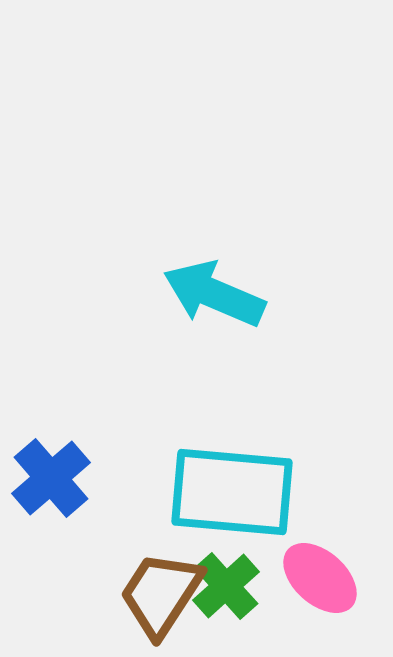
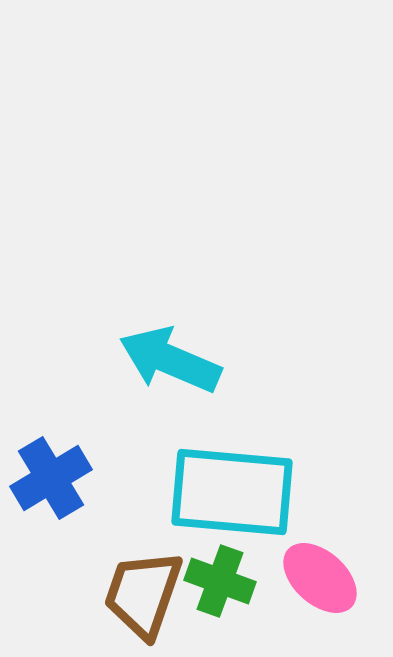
cyan arrow: moved 44 px left, 66 px down
blue cross: rotated 10 degrees clockwise
green cross: moved 6 px left, 5 px up; rotated 28 degrees counterclockwise
brown trapezoid: moved 18 px left; rotated 14 degrees counterclockwise
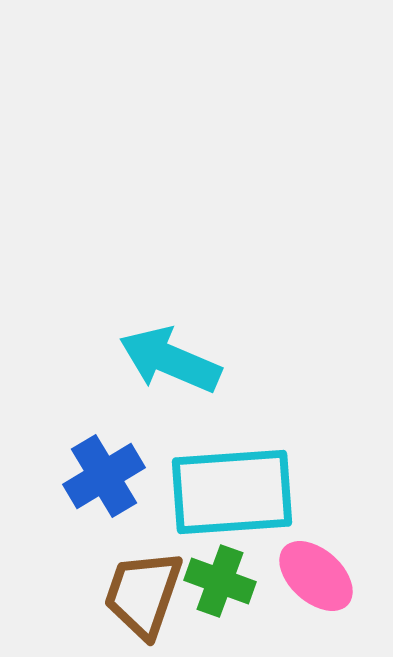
blue cross: moved 53 px right, 2 px up
cyan rectangle: rotated 9 degrees counterclockwise
pink ellipse: moved 4 px left, 2 px up
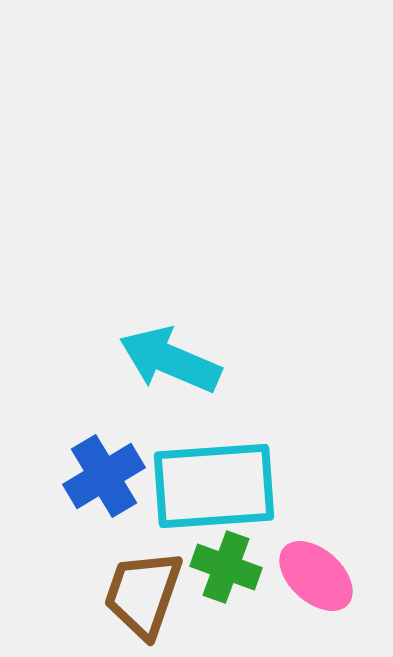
cyan rectangle: moved 18 px left, 6 px up
green cross: moved 6 px right, 14 px up
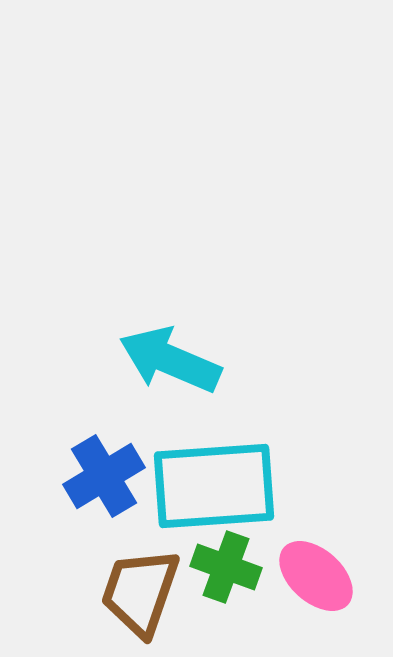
brown trapezoid: moved 3 px left, 2 px up
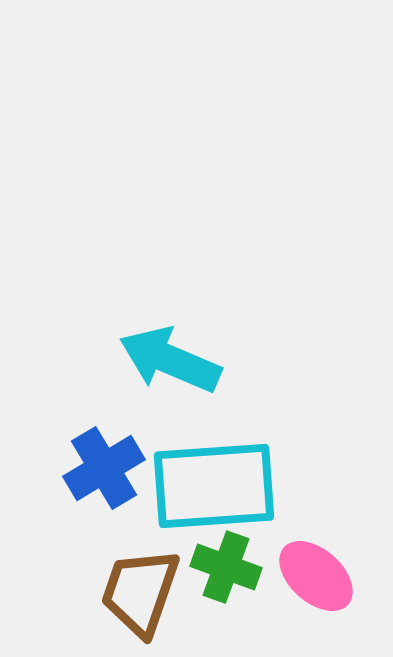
blue cross: moved 8 px up
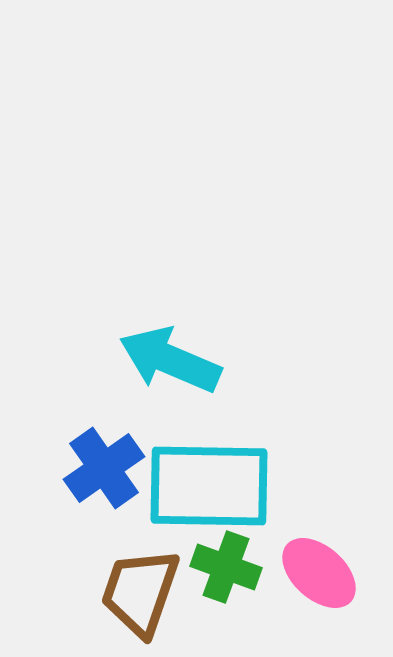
blue cross: rotated 4 degrees counterclockwise
cyan rectangle: moved 5 px left; rotated 5 degrees clockwise
pink ellipse: moved 3 px right, 3 px up
